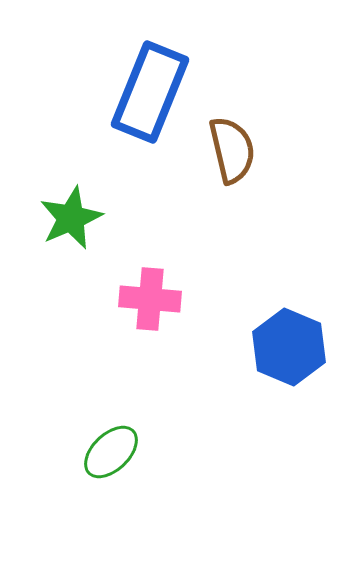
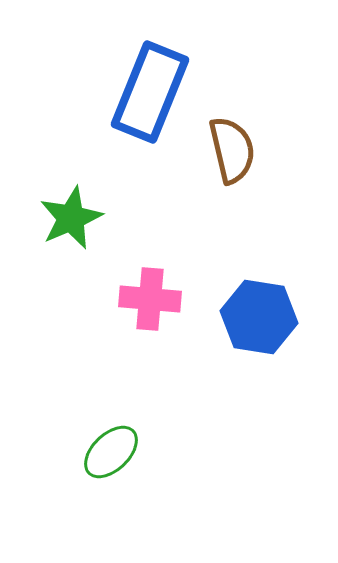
blue hexagon: moved 30 px left, 30 px up; rotated 14 degrees counterclockwise
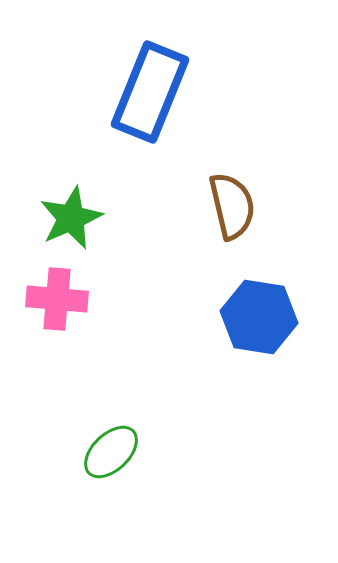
brown semicircle: moved 56 px down
pink cross: moved 93 px left
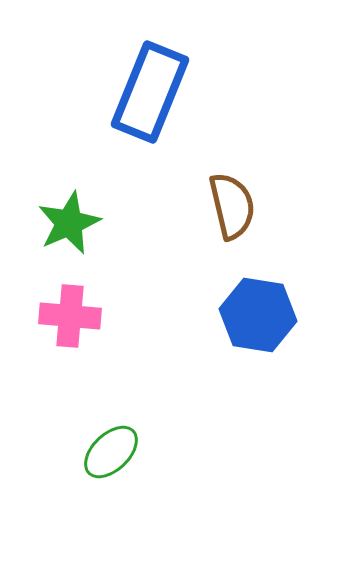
green star: moved 2 px left, 5 px down
pink cross: moved 13 px right, 17 px down
blue hexagon: moved 1 px left, 2 px up
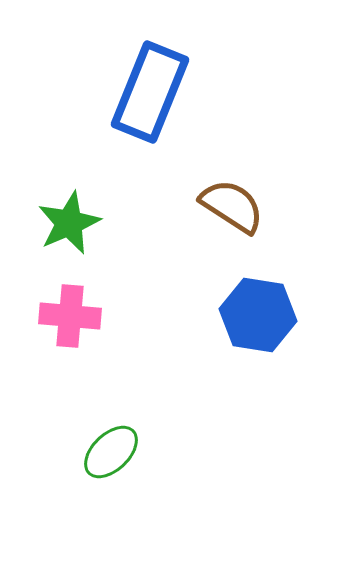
brown semicircle: rotated 44 degrees counterclockwise
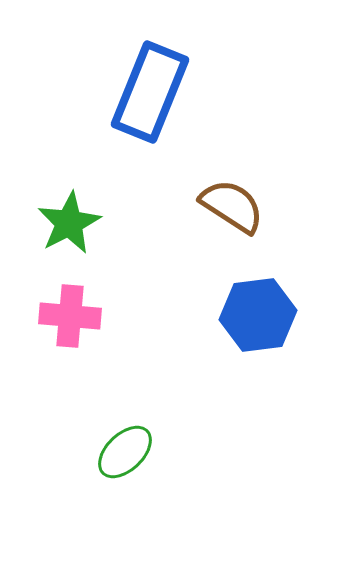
green star: rotated 4 degrees counterclockwise
blue hexagon: rotated 16 degrees counterclockwise
green ellipse: moved 14 px right
